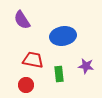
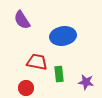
red trapezoid: moved 4 px right, 2 px down
purple star: moved 16 px down
red circle: moved 3 px down
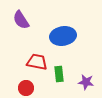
purple semicircle: moved 1 px left
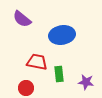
purple semicircle: moved 1 px right, 1 px up; rotated 18 degrees counterclockwise
blue ellipse: moved 1 px left, 1 px up
